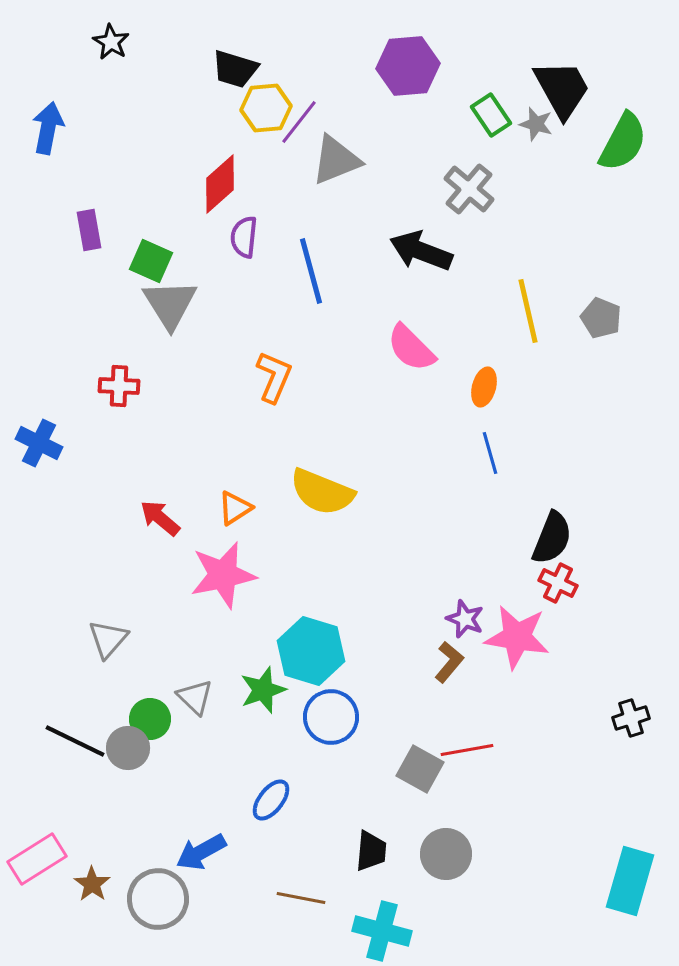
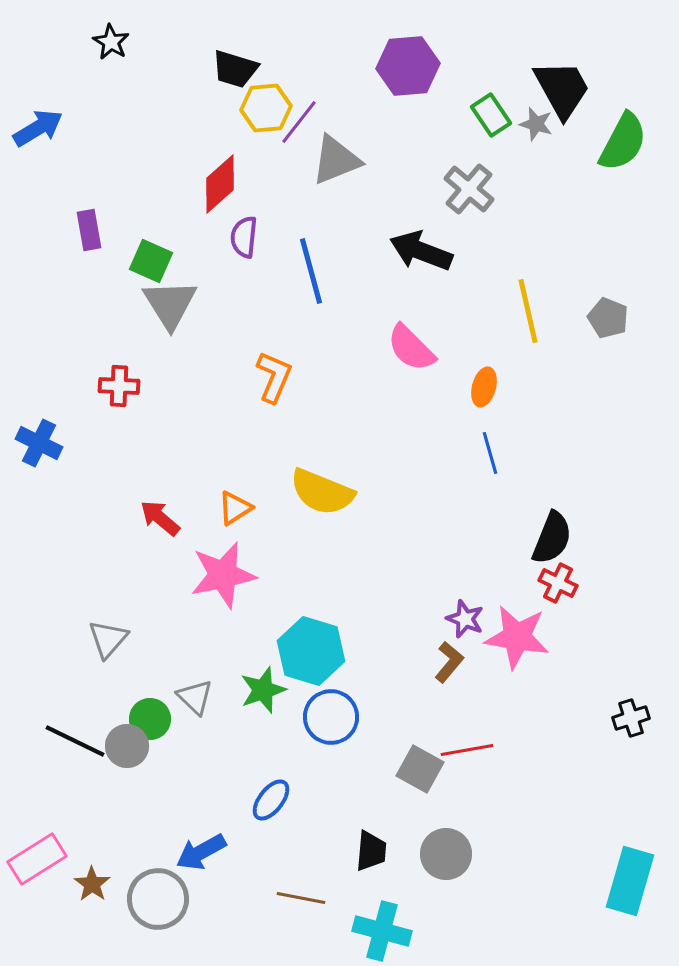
blue arrow at (48, 128): moved 10 px left; rotated 48 degrees clockwise
gray pentagon at (601, 318): moved 7 px right
gray circle at (128, 748): moved 1 px left, 2 px up
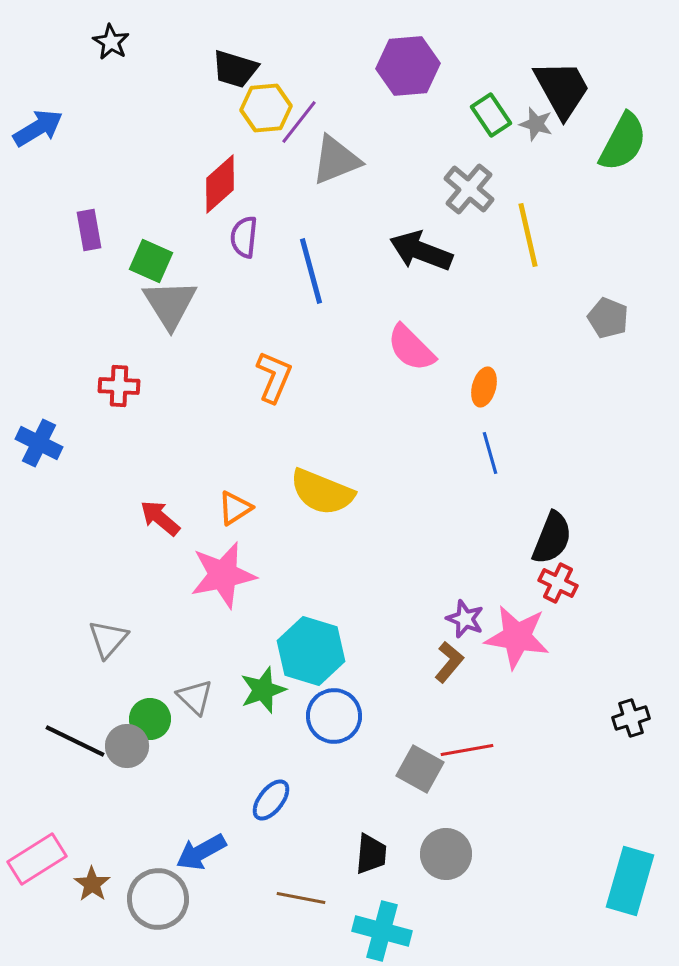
yellow line at (528, 311): moved 76 px up
blue circle at (331, 717): moved 3 px right, 1 px up
black trapezoid at (371, 851): moved 3 px down
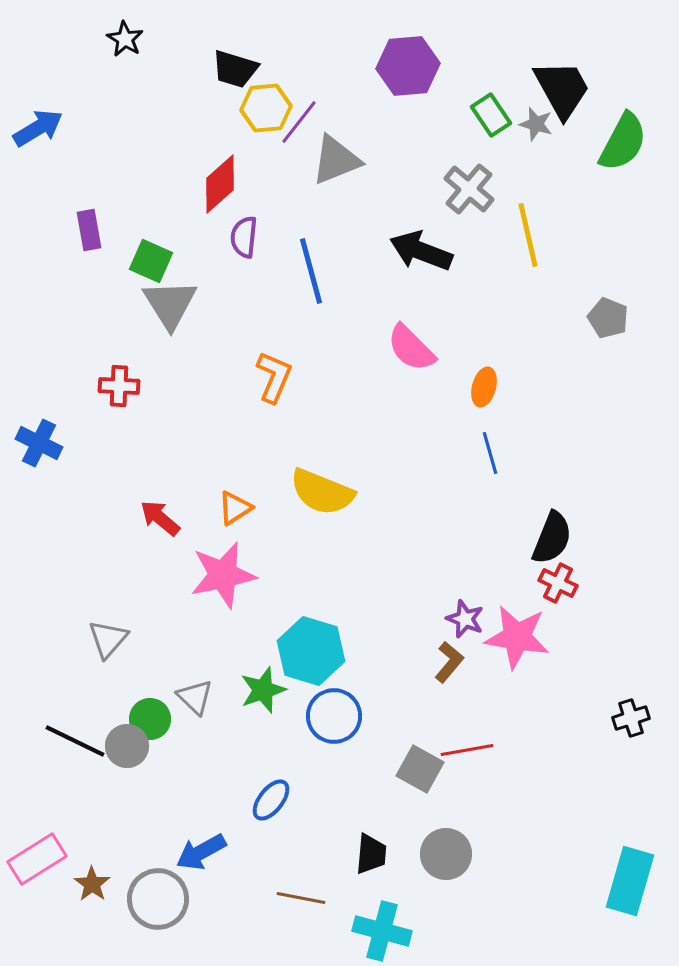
black star at (111, 42): moved 14 px right, 3 px up
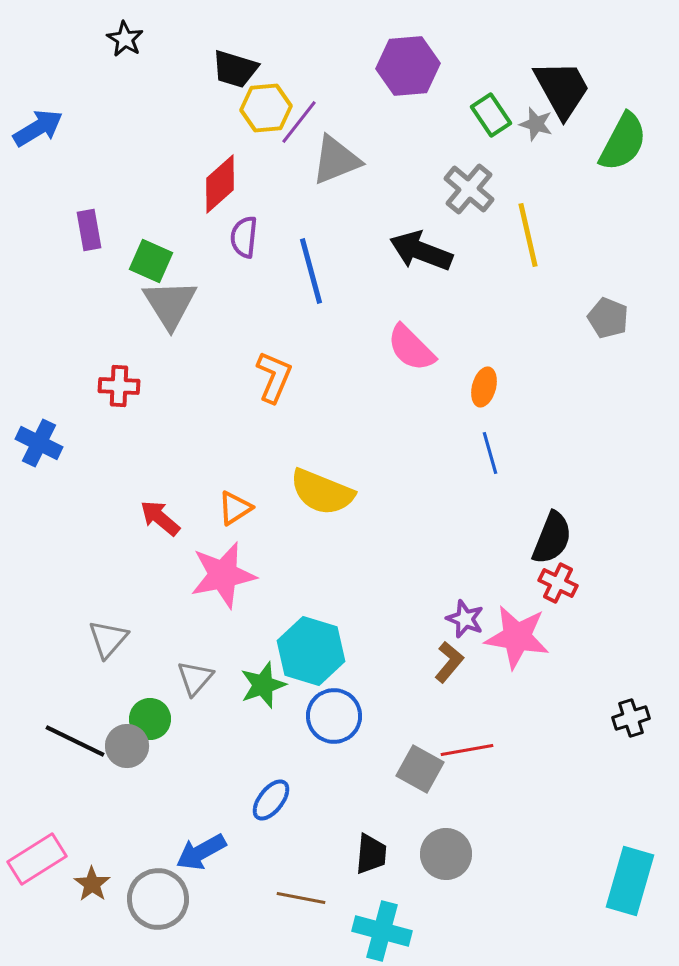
green star at (263, 690): moved 5 px up
gray triangle at (195, 697): moved 19 px up; rotated 27 degrees clockwise
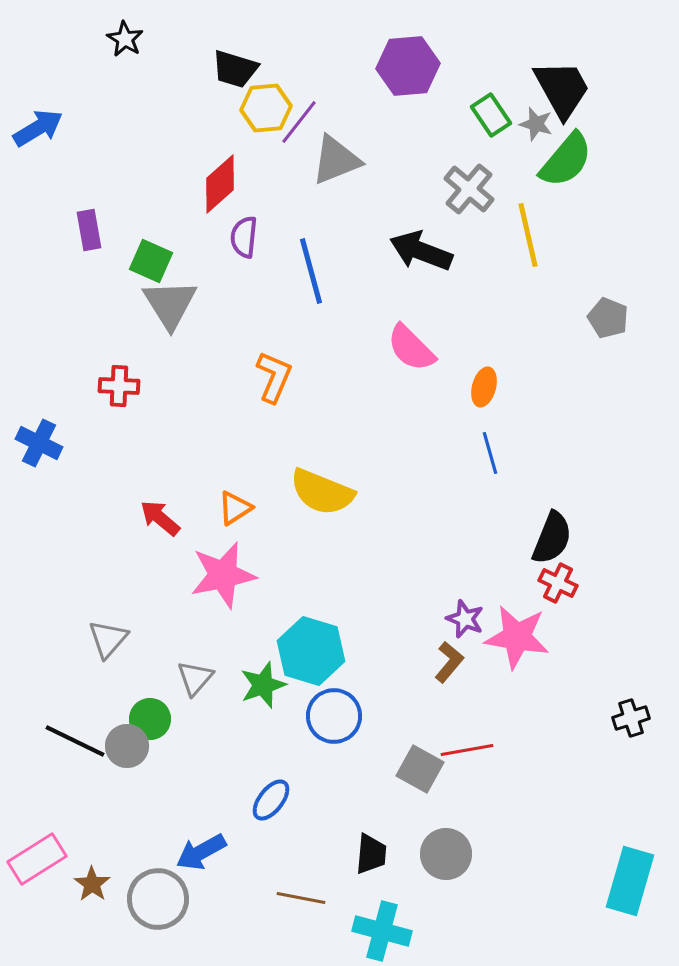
green semicircle at (623, 142): moved 57 px left, 18 px down; rotated 12 degrees clockwise
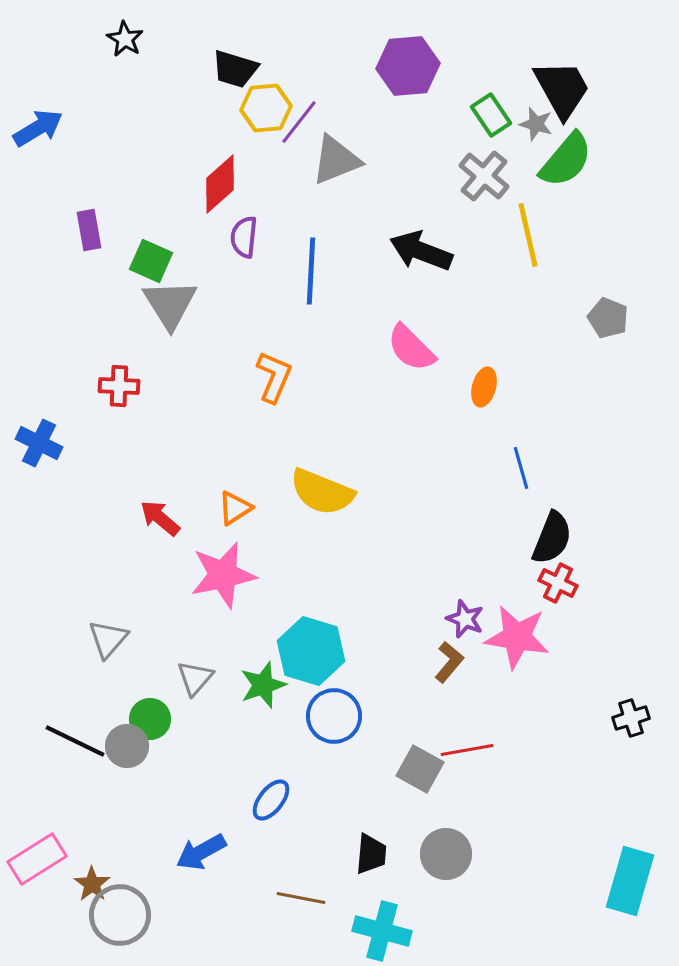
gray cross at (469, 189): moved 15 px right, 13 px up
blue line at (311, 271): rotated 18 degrees clockwise
blue line at (490, 453): moved 31 px right, 15 px down
gray circle at (158, 899): moved 38 px left, 16 px down
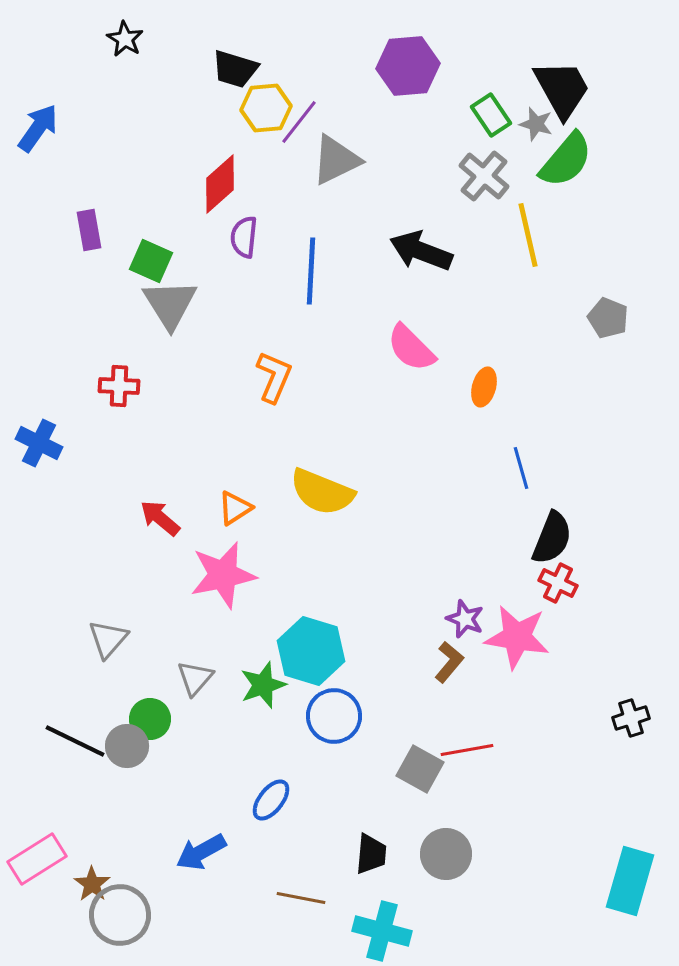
blue arrow at (38, 128): rotated 24 degrees counterclockwise
gray triangle at (336, 160): rotated 4 degrees counterclockwise
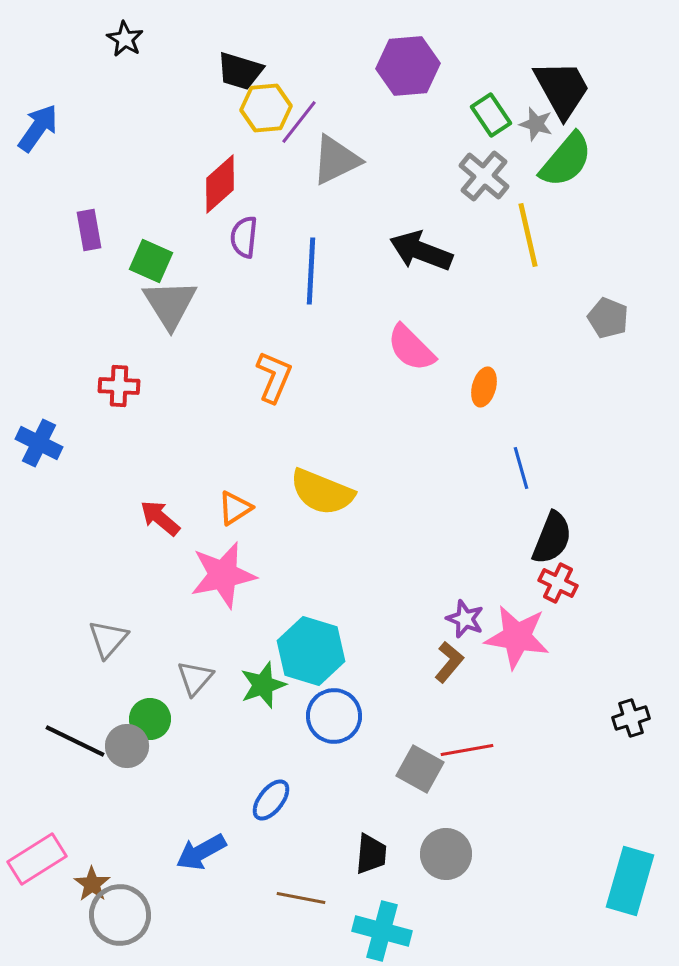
black trapezoid at (235, 69): moved 5 px right, 2 px down
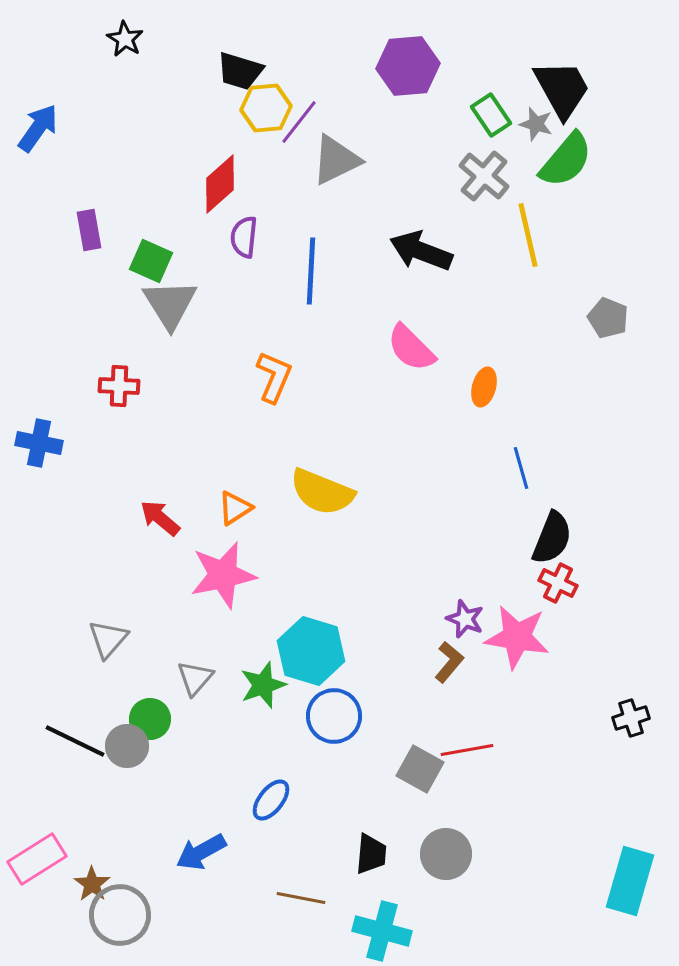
blue cross at (39, 443): rotated 15 degrees counterclockwise
